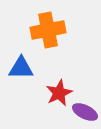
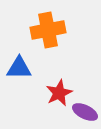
blue triangle: moved 2 px left
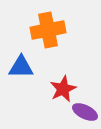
blue triangle: moved 2 px right, 1 px up
red star: moved 4 px right, 4 px up
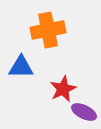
purple ellipse: moved 1 px left
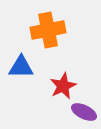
red star: moved 3 px up
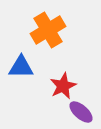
orange cross: rotated 20 degrees counterclockwise
purple ellipse: moved 3 px left; rotated 15 degrees clockwise
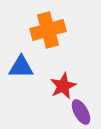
orange cross: rotated 16 degrees clockwise
purple ellipse: rotated 20 degrees clockwise
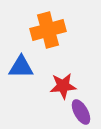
red star: rotated 20 degrees clockwise
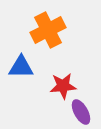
orange cross: rotated 12 degrees counterclockwise
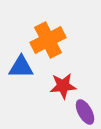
orange cross: moved 10 px down
purple ellipse: moved 4 px right
